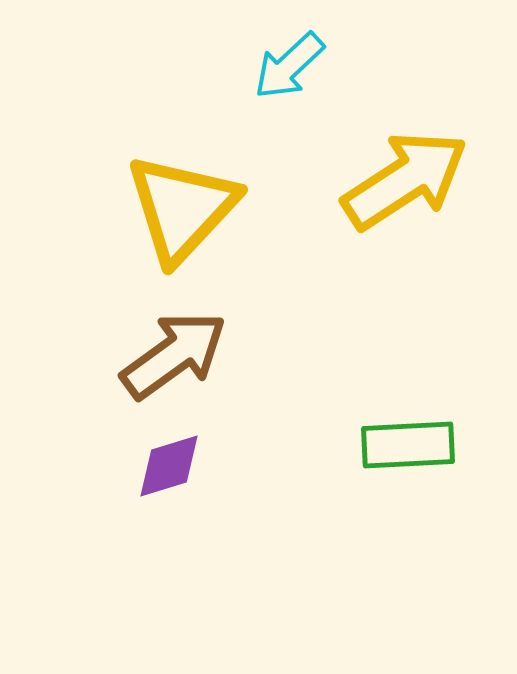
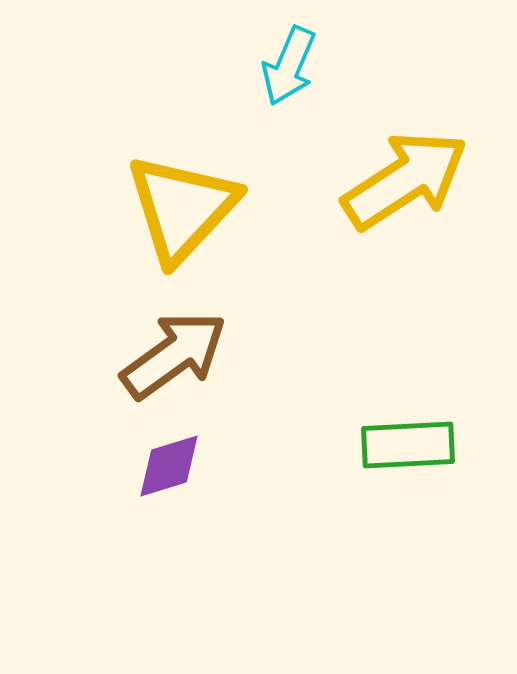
cyan arrow: rotated 24 degrees counterclockwise
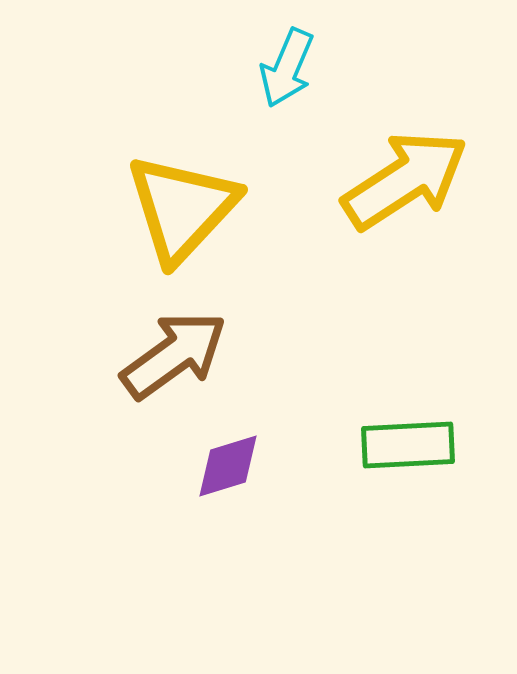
cyan arrow: moved 2 px left, 2 px down
purple diamond: moved 59 px right
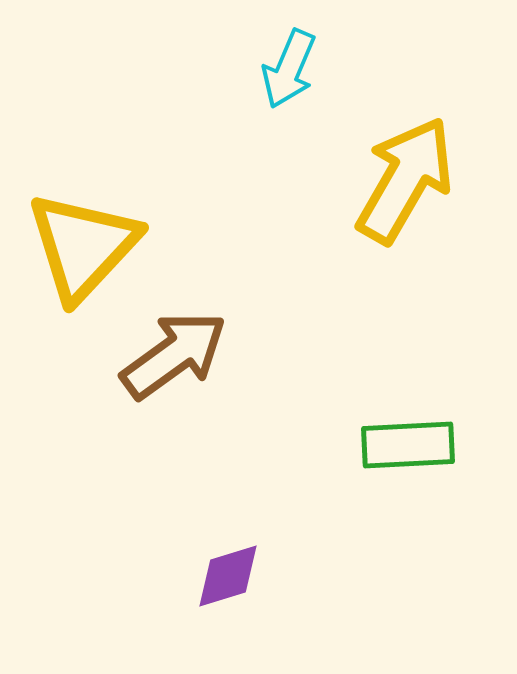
cyan arrow: moved 2 px right, 1 px down
yellow arrow: rotated 27 degrees counterclockwise
yellow triangle: moved 99 px left, 38 px down
purple diamond: moved 110 px down
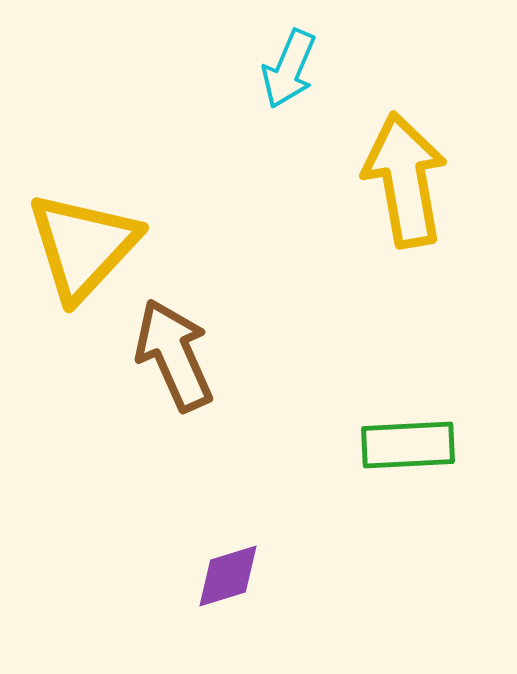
yellow arrow: rotated 40 degrees counterclockwise
brown arrow: rotated 78 degrees counterclockwise
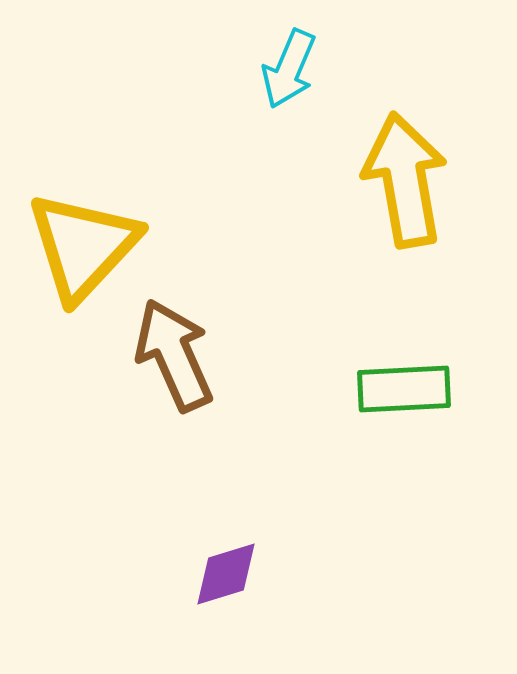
green rectangle: moved 4 px left, 56 px up
purple diamond: moved 2 px left, 2 px up
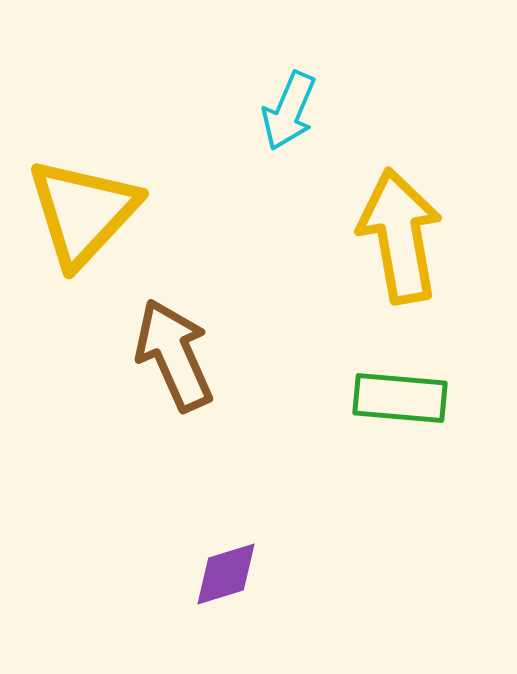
cyan arrow: moved 42 px down
yellow arrow: moved 5 px left, 56 px down
yellow triangle: moved 34 px up
green rectangle: moved 4 px left, 9 px down; rotated 8 degrees clockwise
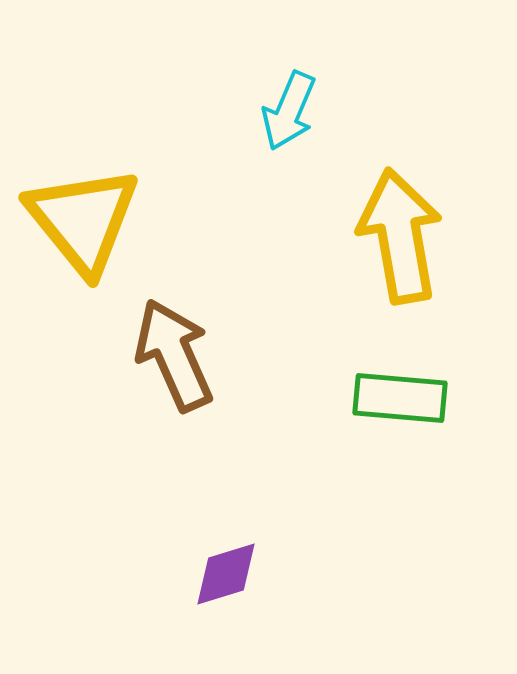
yellow triangle: moved 8 px down; rotated 22 degrees counterclockwise
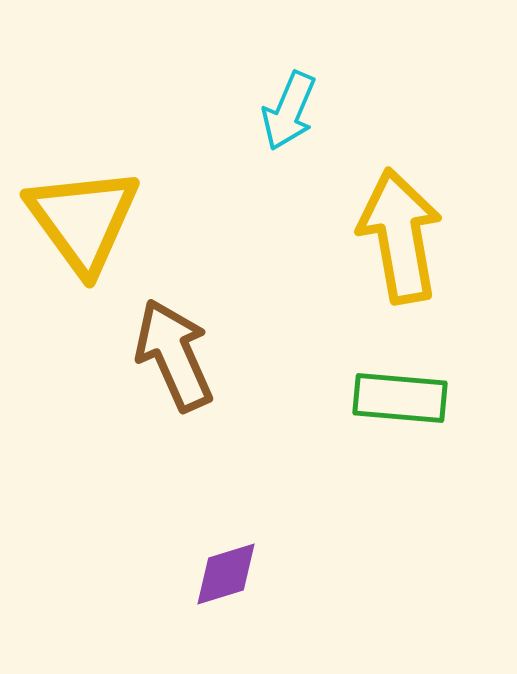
yellow triangle: rotated 3 degrees clockwise
